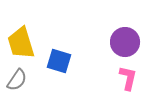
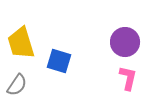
gray semicircle: moved 5 px down
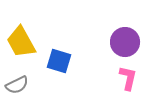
yellow trapezoid: moved 1 px up; rotated 12 degrees counterclockwise
gray semicircle: rotated 30 degrees clockwise
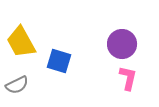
purple circle: moved 3 px left, 2 px down
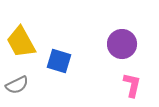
pink L-shape: moved 4 px right, 7 px down
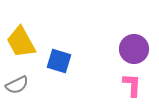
purple circle: moved 12 px right, 5 px down
pink L-shape: rotated 10 degrees counterclockwise
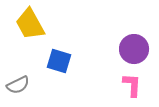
yellow trapezoid: moved 9 px right, 18 px up
gray semicircle: moved 1 px right
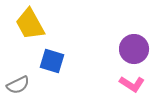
blue square: moved 7 px left
pink L-shape: moved 1 px up; rotated 120 degrees clockwise
